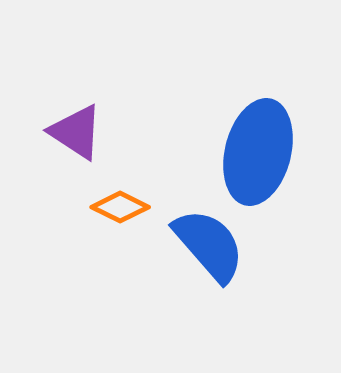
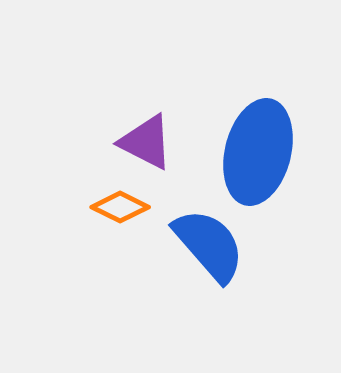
purple triangle: moved 70 px right, 10 px down; rotated 6 degrees counterclockwise
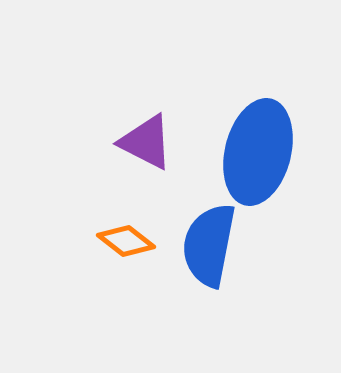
orange diamond: moved 6 px right, 34 px down; rotated 12 degrees clockwise
blue semicircle: rotated 128 degrees counterclockwise
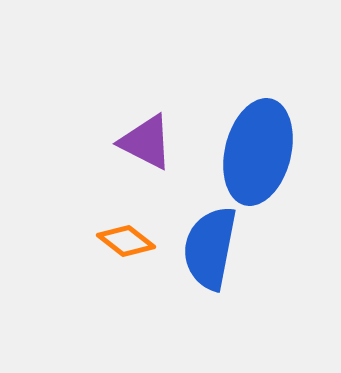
blue semicircle: moved 1 px right, 3 px down
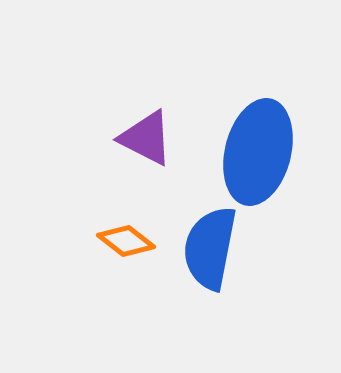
purple triangle: moved 4 px up
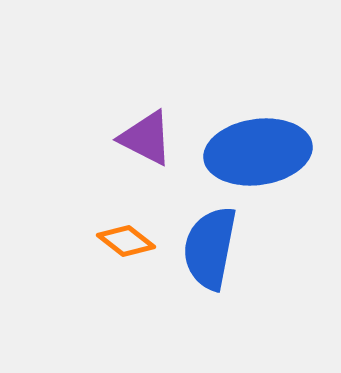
blue ellipse: rotated 68 degrees clockwise
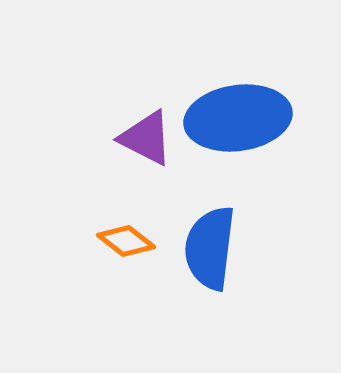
blue ellipse: moved 20 px left, 34 px up
blue semicircle: rotated 4 degrees counterclockwise
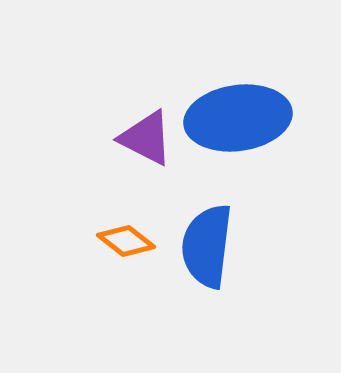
blue semicircle: moved 3 px left, 2 px up
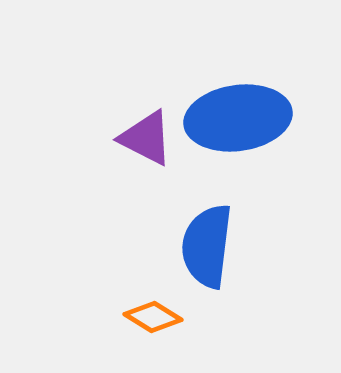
orange diamond: moved 27 px right, 76 px down; rotated 6 degrees counterclockwise
